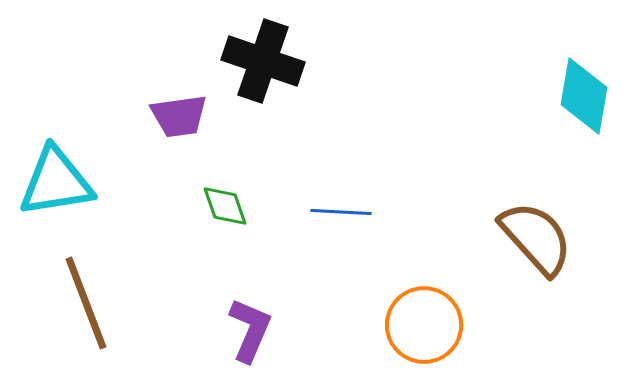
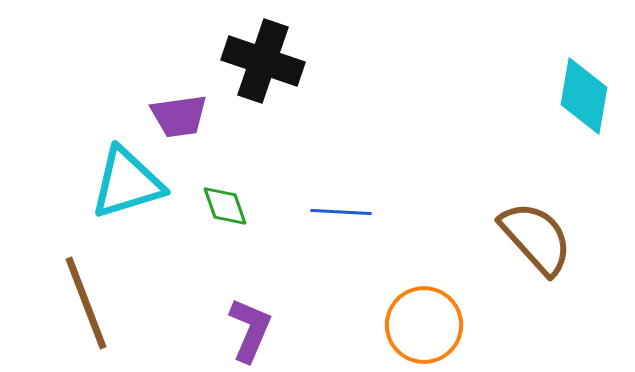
cyan triangle: moved 71 px right, 1 px down; rotated 8 degrees counterclockwise
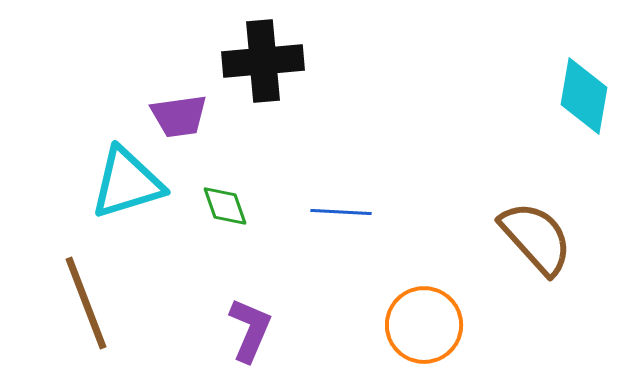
black cross: rotated 24 degrees counterclockwise
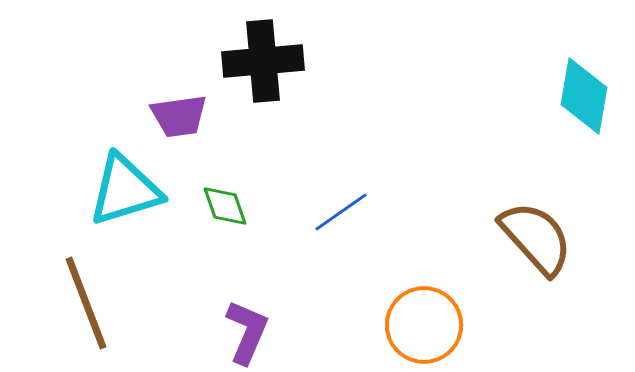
cyan triangle: moved 2 px left, 7 px down
blue line: rotated 38 degrees counterclockwise
purple L-shape: moved 3 px left, 2 px down
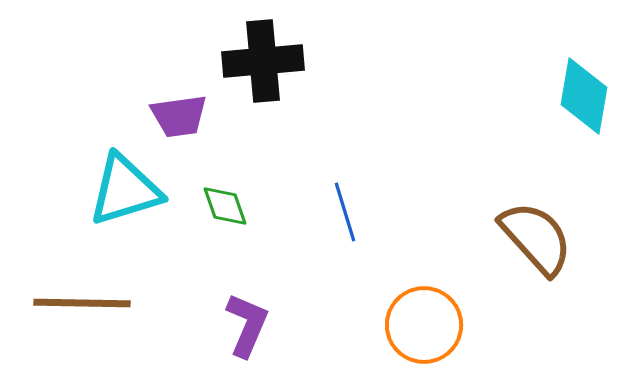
blue line: moved 4 px right; rotated 72 degrees counterclockwise
brown line: moved 4 px left; rotated 68 degrees counterclockwise
purple L-shape: moved 7 px up
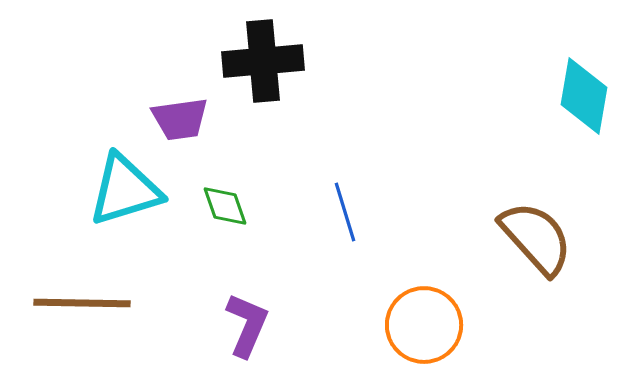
purple trapezoid: moved 1 px right, 3 px down
